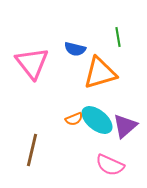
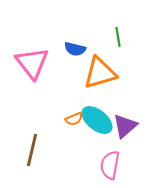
pink semicircle: rotated 76 degrees clockwise
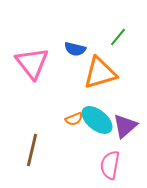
green line: rotated 48 degrees clockwise
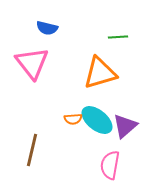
green line: rotated 48 degrees clockwise
blue semicircle: moved 28 px left, 21 px up
orange semicircle: moved 1 px left; rotated 18 degrees clockwise
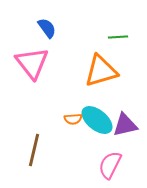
blue semicircle: rotated 140 degrees counterclockwise
orange triangle: moved 1 px right, 2 px up
purple triangle: moved 1 px up; rotated 28 degrees clockwise
brown line: moved 2 px right
pink semicircle: rotated 16 degrees clockwise
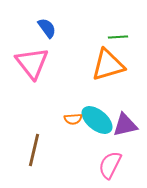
orange triangle: moved 7 px right, 6 px up
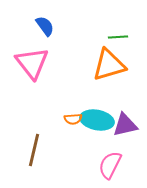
blue semicircle: moved 2 px left, 2 px up
orange triangle: moved 1 px right
cyan ellipse: rotated 28 degrees counterclockwise
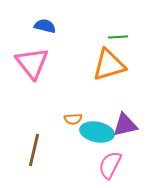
blue semicircle: rotated 40 degrees counterclockwise
cyan ellipse: moved 12 px down
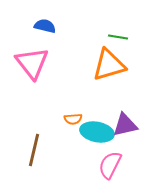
green line: rotated 12 degrees clockwise
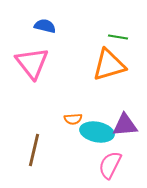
purple triangle: rotated 8 degrees clockwise
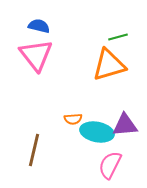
blue semicircle: moved 6 px left
green line: rotated 24 degrees counterclockwise
pink triangle: moved 4 px right, 8 px up
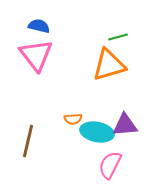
brown line: moved 6 px left, 9 px up
